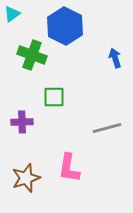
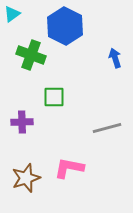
green cross: moved 1 px left
pink L-shape: rotated 92 degrees clockwise
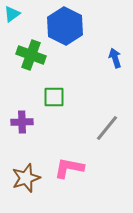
gray line: rotated 36 degrees counterclockwise
